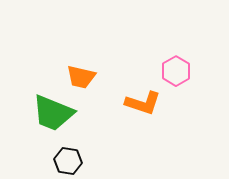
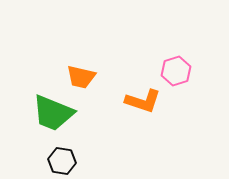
pink hexagon: rotated 12 degrees clockwise
orange L-shape: moved 2 px up
black hexagon: moved 6 px left
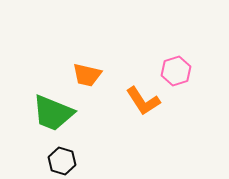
orange trapezoid: moved 6 px right, 2 px up
orange L-shape: rotated 39 degrees clockwise
black hexagon: rotated 8 degrees clockwise
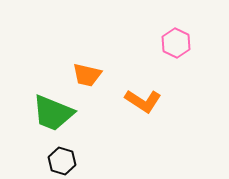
pink hexagon: moved 28 px up; rotated 16 degrees counterclockwise
orange L-shape: rotated 24 degrees counterclockwise
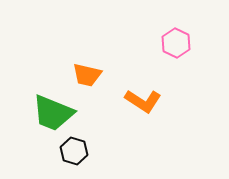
black hexagon: moved 12 px right, 10 px up
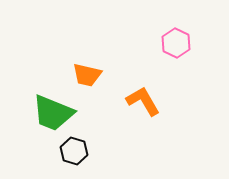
orange L-shape: rotated 153 degrees counterclockwise
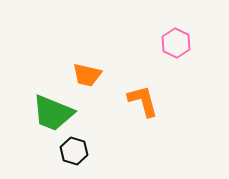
orange L-shape: rotated 15 degrees clockwise
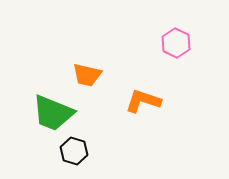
orange L-shape: rotated 57 degrees counterclockwise
